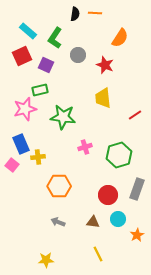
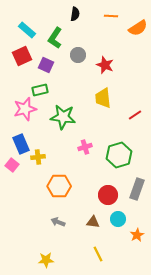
orange line: moved 16 px right, 3 px down
cyan rectangle: moved 1 px left, 1 px up
orange semicircle: moved 18 px right, 10 px up; rotated 24 degrees clockwise
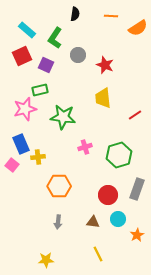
gray arrow: rotated 104 degrees counterclockwise
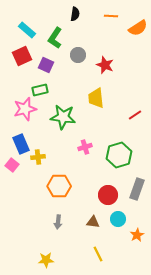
yellow trapezoid: moved 7 px left
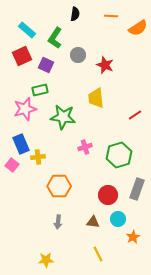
orange star: moved 4 px left, 2 px down
